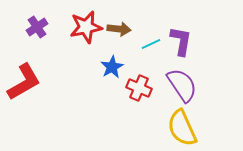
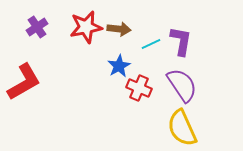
blue star: moved 7 px right, 1 px up
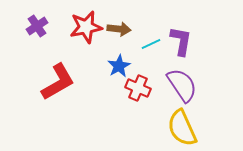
purple cross: moved 1 px up
red L-shape: moved 34 px right
red cross: moved 1 px left
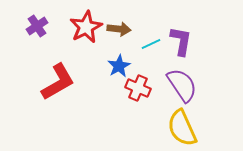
red star: rotated 16 degrees counterclockwise
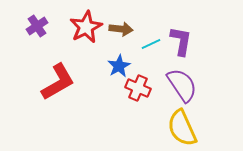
brown arrow: moved 2 px right
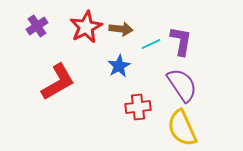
red cross: moved 19 px down; rotated 30 degrees counterclockwise
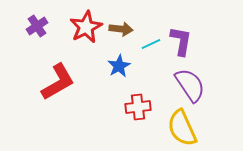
purple semicircle: moved 8 px right
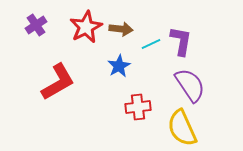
purple cross: moved 1 px left, 1 px up
